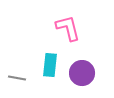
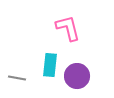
purple circle: moved 5 px left, 3 px down
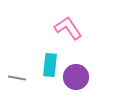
pink L-shape: rotated 20 degrees counterclockwise
purple circle: moved 1 px left, 1 px down
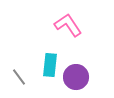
pink L-shape: moved 3 px up
gray line: moved 2 px right, 1 px up; rotated 42 degrees clockwise
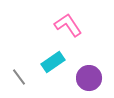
cyan rectangle: moved 3 px right, 3 px up; rotated 50 degrees clockwise
purple circle: moved 13 px right, 1 px down
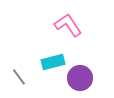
cyan rectangle: rotated 20 degrees clockwise
purple circle: moved 9 px left
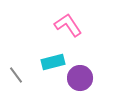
gray line: moved 3 px left, 2 px up
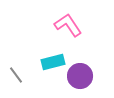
purple circle: moved 2 px up
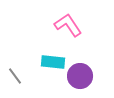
cyan rectangle: rotated 20 degrees clockwise
gray line: moved 1 px left, 1 px down
